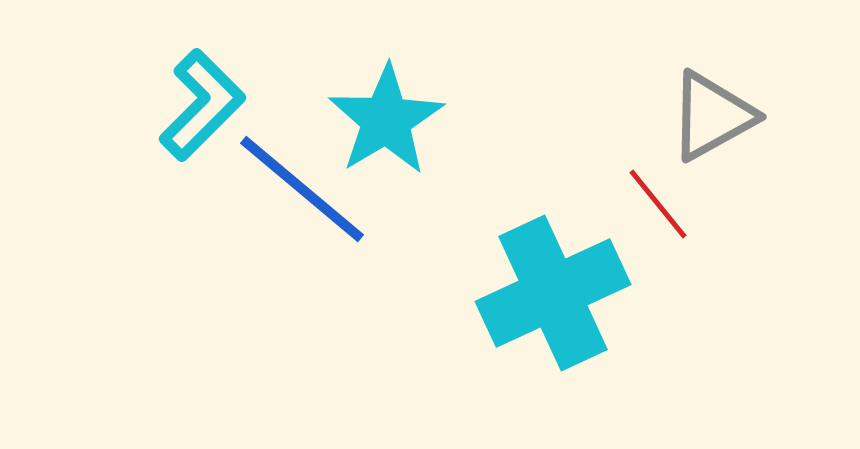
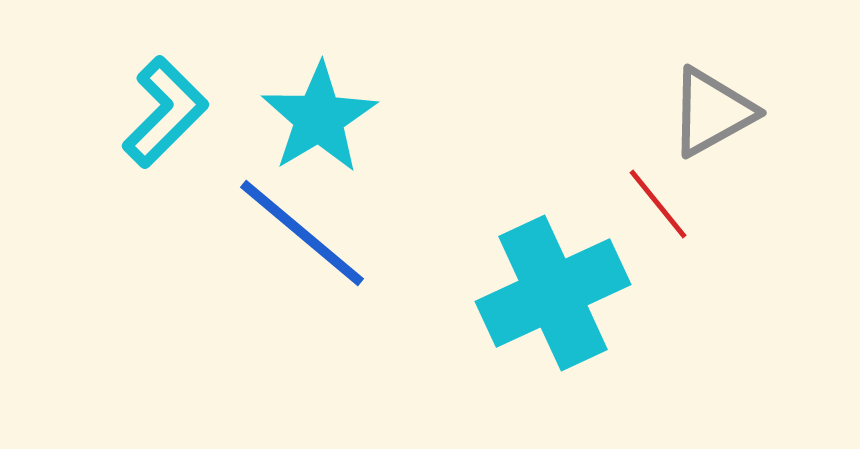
cyan L-shape: moved 37 px left, 7 px down
gray triangle: moved 4 px up
cyan star: moved 67 px left, 2 px up
blue line: moved 44 px down
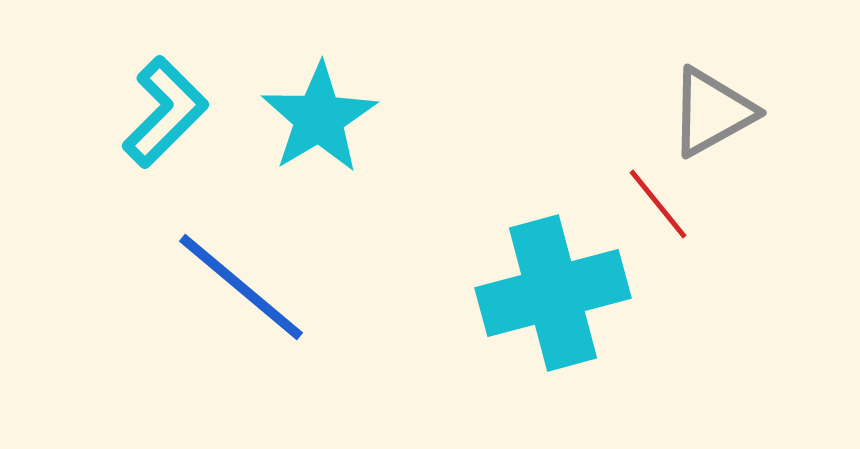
blue line: moved 61 px left, 54 px down
cyan cross: rotated 10 degrees clockwise
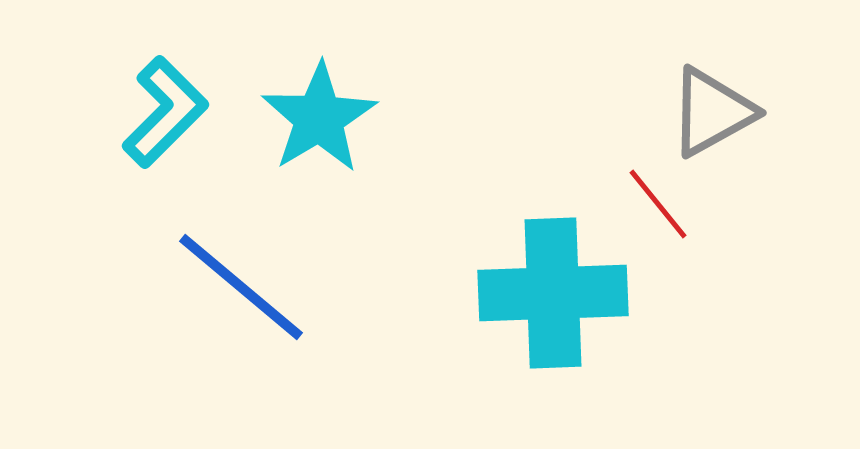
cyan cross: rotated 13 degrees clockwise
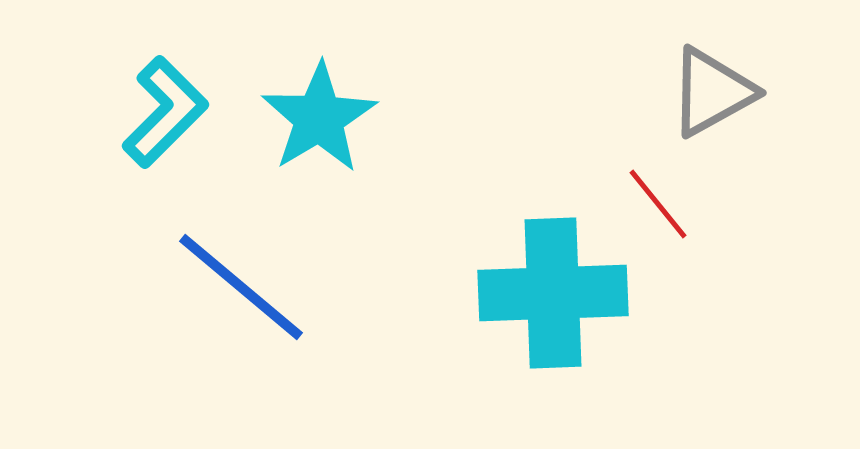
gray triangle: moved 20 px up
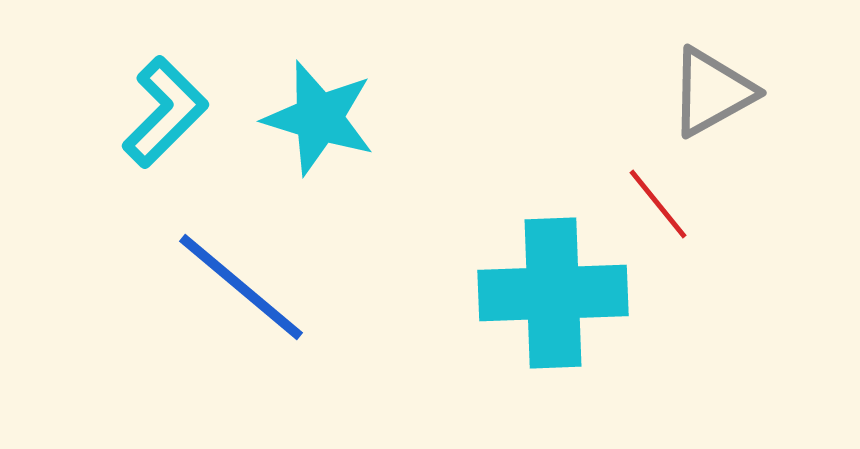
cyan star: rotated 24 degrees counterclockwise
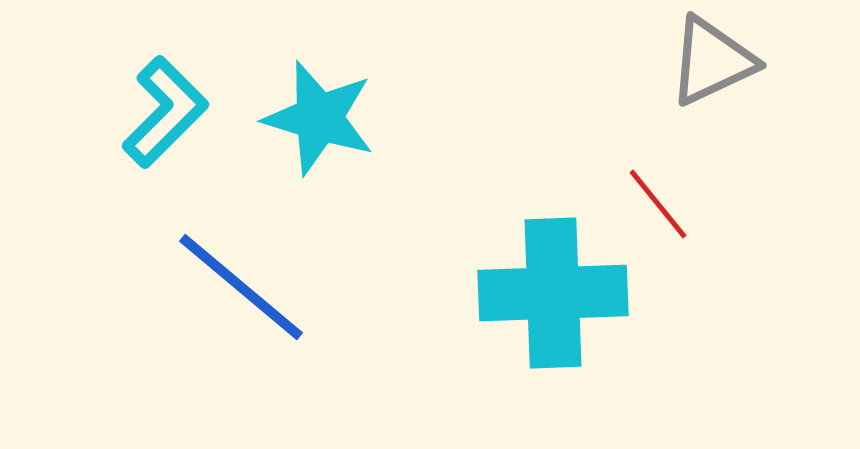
gray triangle: moved 31 px up; rotated 4 degrees clockwise
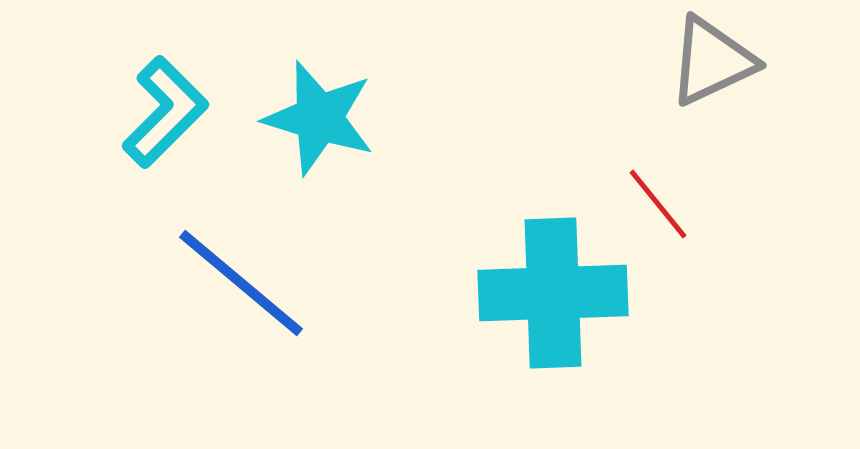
blue line: moved 4 px up
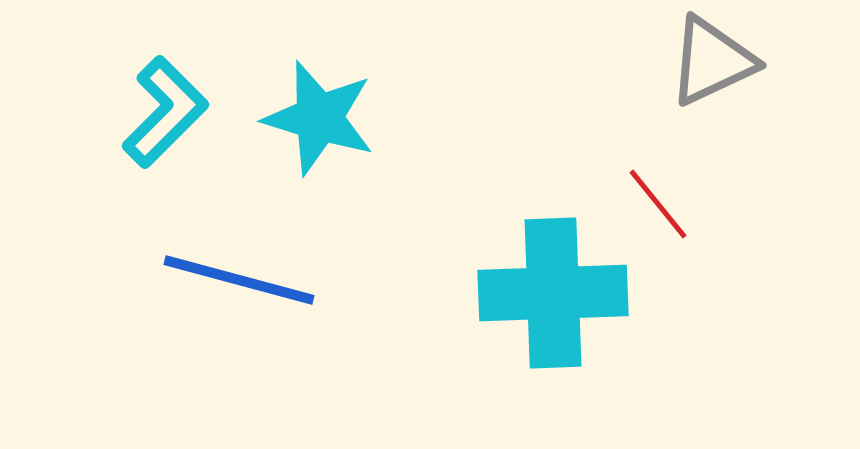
blue line: moved 2 px left, 3 px up; rotated 25 degrees counterclockwise
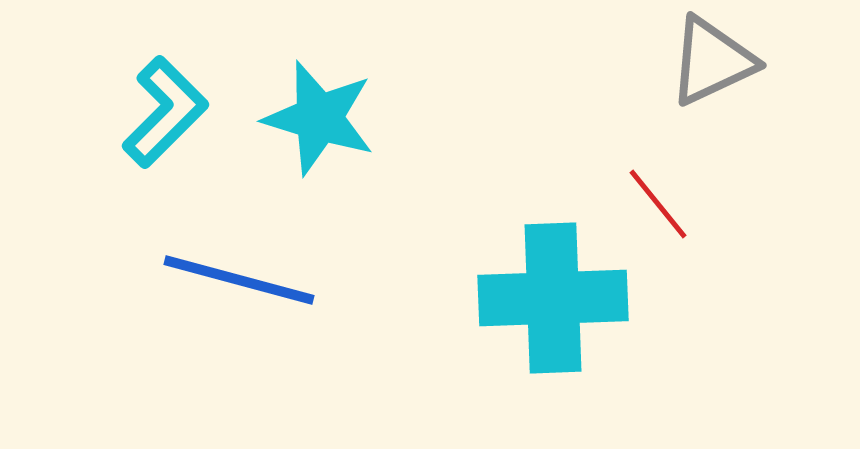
cyan cross: moved 5 px down
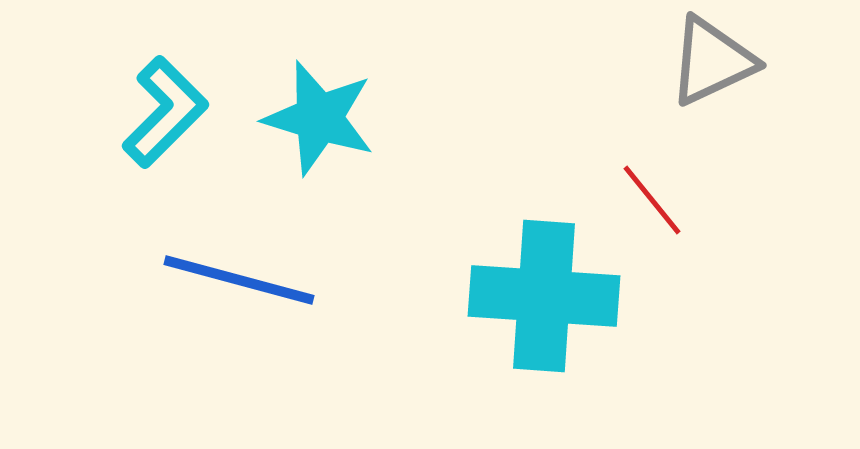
red line: moved 6 px left, 4 px up
cyan cross: moved 9 px left, 2 px up; rotated 6 degrees clockwise
